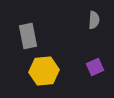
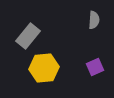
gray rectangle: rotated 50 degrees clockwise
yellow hexagon: moved 3 px up
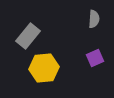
gray semicircle: moved 1 px up
purple square: moved 9 px up
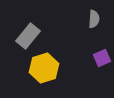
purple square: moved 7 px right
yellow hexagon: rotated 12 degrees counterclockwise
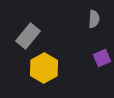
yellow hexagon: rotated 12 degrees counterclockwise
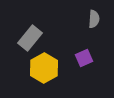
gray rectangle: moved 2 px right, 2 px down
purple square: moved 18 px left
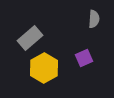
gray rectangle: rotated 10 degrees clockwise
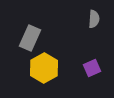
gray rectangle: rotated 25 degrees counterclockwise
purple square: moved 8 px right, 10 px down
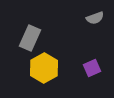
gray semicircle: moved 1 px right, 1 px up; rotated 66 degrees clockwise
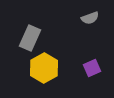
gray semicircle: moved 5 px left
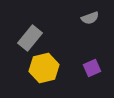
gray rectangle: rotated 15 degrees clockwise
yellow hexagon: rotated 16 degrees clockwise
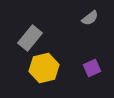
gray semicircle: rotated 18 degrees counterclockwise
